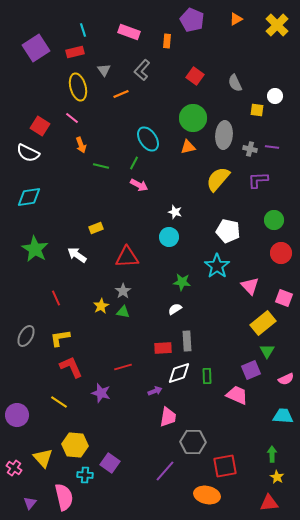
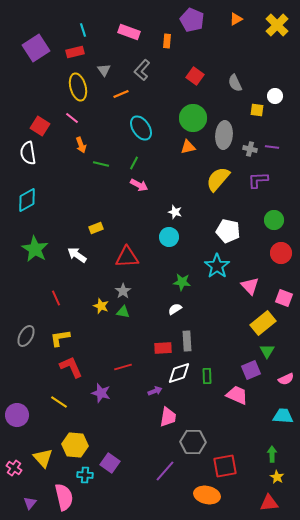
cyan ellipse at (148, 139): moved 7 px left, 11 px up
white semicircle at (28, 153): rotated 55 degrees clockwise
green line at (101, 166): moved 2 px up
cyan diamond at (29, 197): moved 2 px left, 3 px down; rotated 20 degrees counterclockwise
yellow star at (101, 306): rotated 21 degrees counterclockwise
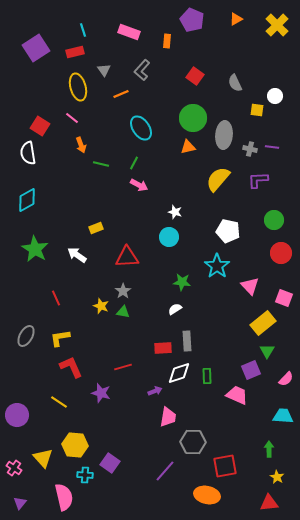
pink semicircle at (286, 379): rotated 21 degrees counterclockwise
green arrow at (272, 454): moved 3 px left, 5 px up
purple triangle at (30, 503): moved 10 px left
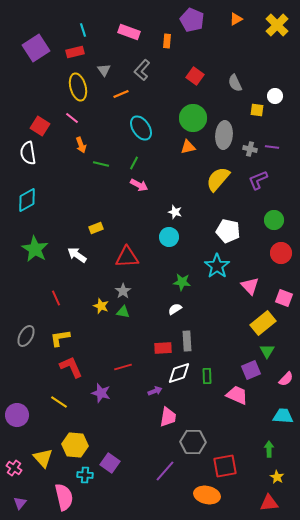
purple L-shape at (258, 180): rotated 20 degrees counterclockwise
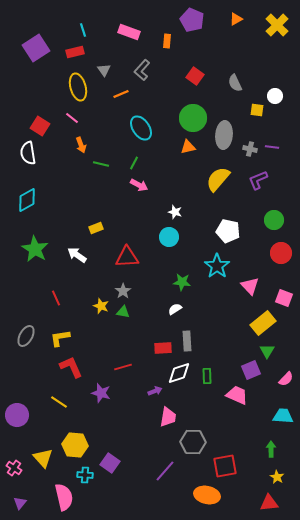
green arrow at (269, 449): moved 2 px right
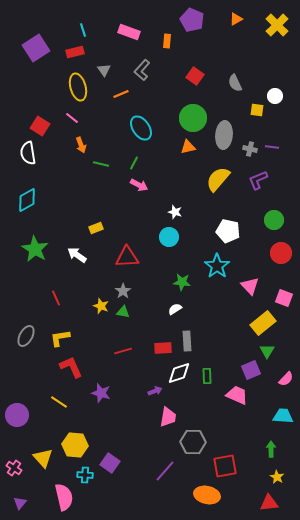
red line at (123, 367): moved 16 px up
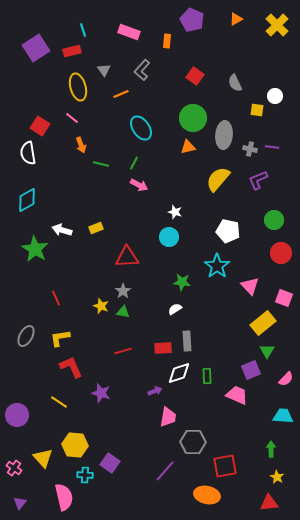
red rectangle at (75, 52): moved 3 px left, 1 px up
white arrow at (77, 255): moved 15 px left, 25 px up; rotated 18 degrees counterclockwise
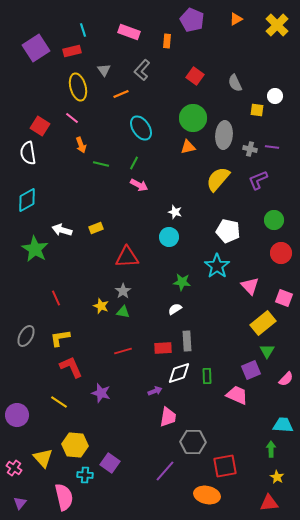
cyan trapezoid at (283, 416): moved 9 px down
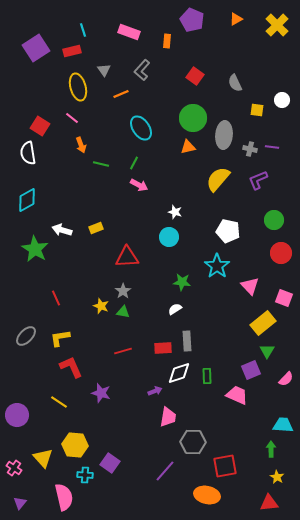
white circle at (275, 96): moved 7 px right, 4 px down
gray ellipse at (26, 336): rotated 15 degrees clockwise
